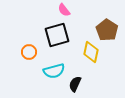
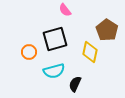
pink semicircle: moved 1 px right
black square: moved 2 px left, 4 px down
yellow diamond: moved 1 px left
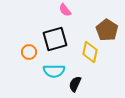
cyan semicircle: rotated 15 degrees clockwise
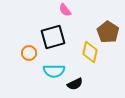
brown pentagon: moved 1 px right, 2 px down
black square: moved 2 px left, 2 px up
orange circle: moved 1 px down
black semicircle: rotated 140 degrees counterclockwise
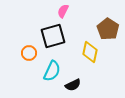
pink semicircle: moved 2 px left, 1 px down; rotated 64 degrees clockwise
brown pentagon: moved 3 px up
black square: moved 1 px up
cyan semicircle: moved 2 px left; rotated 65 degrees counterclockwise
black semicircle: moved 2 px left, 1 px down
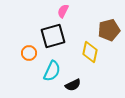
brown pentagon: moved 1 px right, 1 px down; rotated 25 degrees clockwise
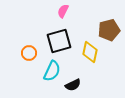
black square: moved 6 px right, 5 px down
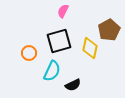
brown pentagon: rotated 15 degrees counterclockwise
yellow diamond: moved 4 px up
